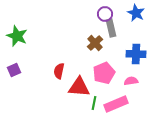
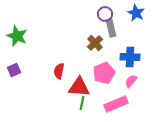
blue cross: moved 6 px left, 3 px down
pink semicircle: rotated 40 degrees counterclockwise
green line: moved 12 px left
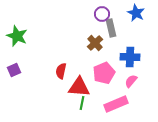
purple circle: moved 3 px left
red semicircle: moved 2 px right
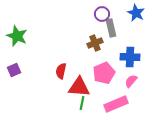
brown cross: rotated 21 degrees clockwise
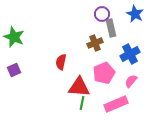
blue star: moved 1 px left, 1 px down
green star: moved 3 px left, 1 px down
blue cross: moved 3 px up; rotated 30 degrees counterclockwise
red semicircle: moved 9 px up
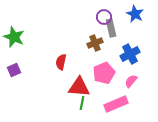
purple circle: moved 2 px right, 3 px down
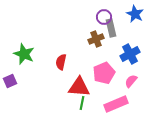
green star: moved 10 px right, 17 px down
brown cross: moved 1 px right, 4 px up
purple square: moved 4 px left, 11 px down
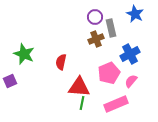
purple circle: moved 9 px left
pink pentagon: moved 5 px right
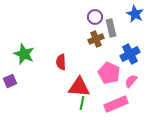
red semicircle: rotated 14 degrees counterclockwise
pink pentagon: rotated 25 degrees counterclockwise
